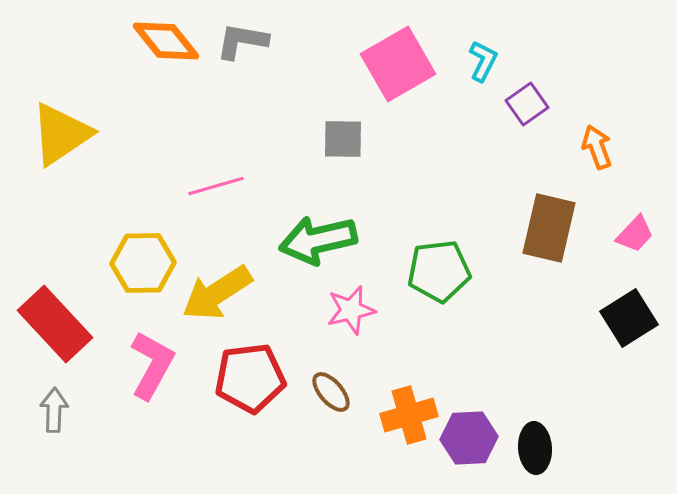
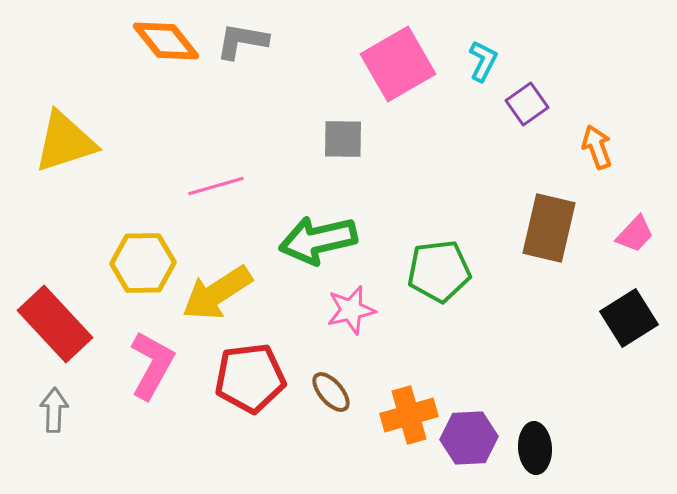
yellow triangle: moved 4 px right, 8 px down; rotated 16 degrees clockwise
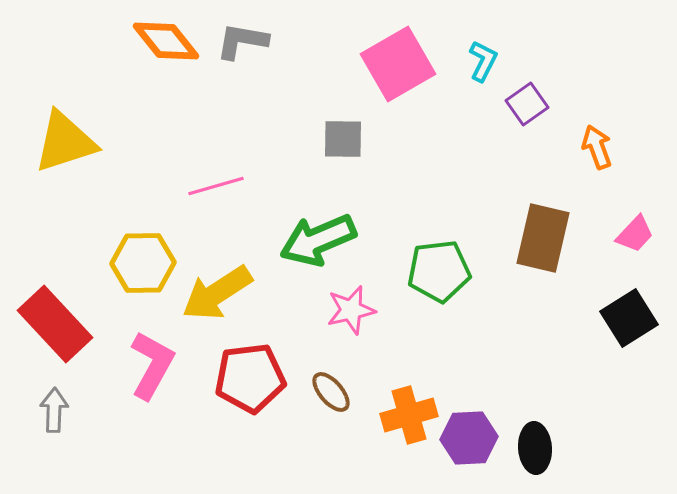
brown rectangle: moved 6 px left, 10 px down
green arrow: rotated 10 degrees counterclockwise
